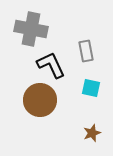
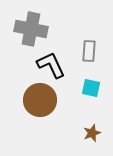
gray rectangle: moved 3 px right; rotated 15 degrees clockwise
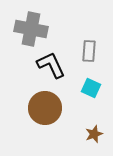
cyan square: rotated 12 degrees clockwise
brown circle: moved 5 px right, 8 px down
brown star: moved 2 px right, 1 px down
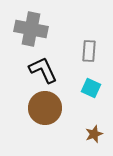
black L-shape: moved 8 px left, 5 px down
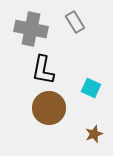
gray rectangle: moved 14 px left, 29 px up; rotated 35 degrees counterclockwise
black L-shape: rotated 144 degrees counterclockwise
brown circle: moved 4 px right
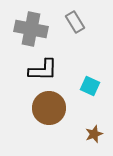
black L-shape: rotated 100 degrees counterclockwise
cyan square: moved 1 px left, 2 px up
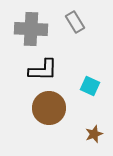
gray cross: rotated 8 degrees counterclockwise
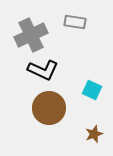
gray rectangle: rotated 50 degrees counterclockwise
gray cross: moved 6 px down; rotated 28 degrees counterclockwise
black L-shape: rotated 24 degrees clockwise
cyan square: moved 2 px right, 4 px down
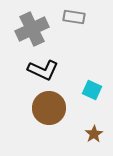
gray rectangle: moved 1 px left, 5 px up
gray cross: moved 1 px right, 6 px up
brown star: rotated 12 degrees counterclockwise
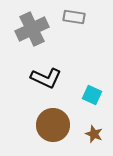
black L-shape: moved 3 px right, 8 px down
cyan square: moved 5 px down
brown circle: moved 4 px right, 17 px down
brown star: rotated 18 degrees counterclockwise
